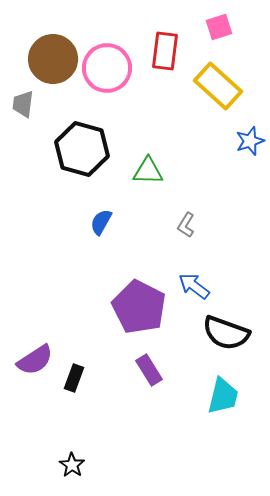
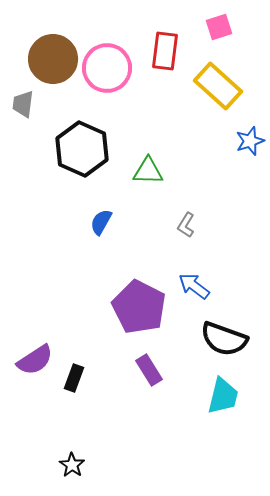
black hexagon: rotated 8 degrees clockwise
black semicircle: moved 2 px left, 6 px down
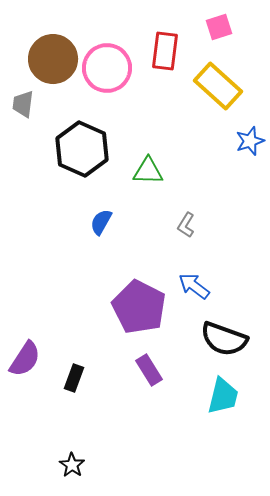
purple semicircle: moved 10 px left, 1 px up; rotated 24 degrees counterclockwise
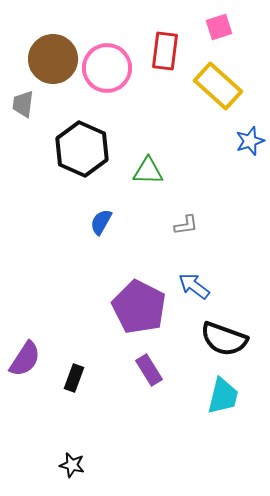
gray L-shape: rotated 130 degrees counterclockwise
black star: rotated 20 degrees counterclockwise
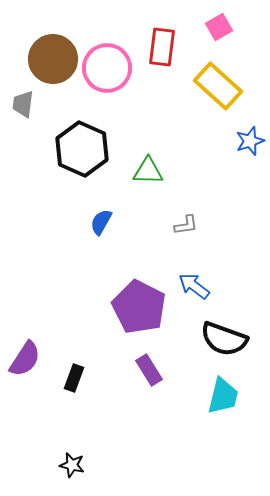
pink square: rotated 12 degrees counterclockwise
red rectangle: moved 3 px left, 4 px up
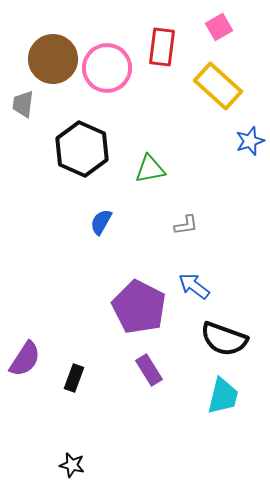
green triangle: moved 2 px right, 2 px up; rotated 12 degrees counterclockwise
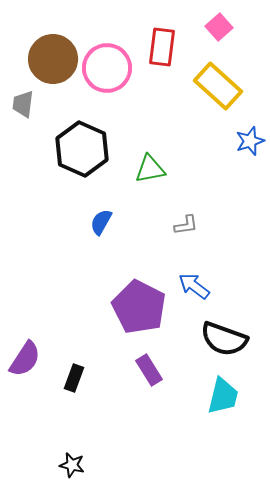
pink square: rotated 12 degrees counterclockwise
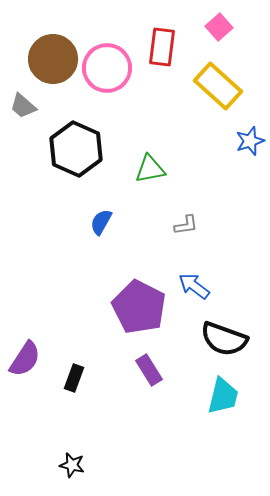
gray trapezoid: moved 2 px down; rotated 56 degrees counterclockwise
black hexagon: moved 6 px left
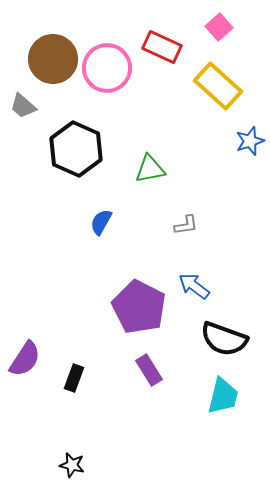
red rectangle: rotated 72 degrees counterclockwise
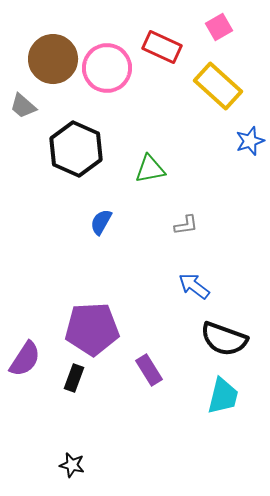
pink square: rotated 12 degrees clockwise
purple pentagon: moved 47 px left, 22 px down; rotated 30 degrees counterclockwise
